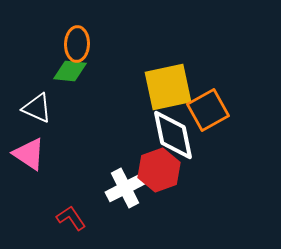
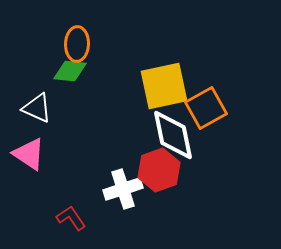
yellow square: moved 4 px left, 1 px up
orange square: moved 2 px left, 2 px up
white cross: moved 2 px left, 1 px down; rotated 9 degrees clockwise
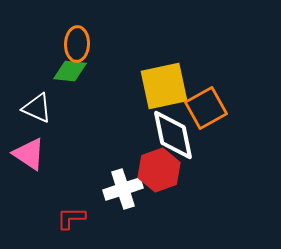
red L-shape: rotated 56 degrees counterclockwise
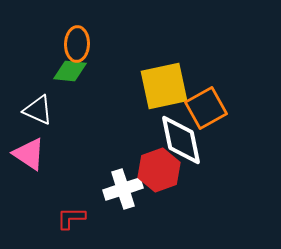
white triangle: moved 1 px right, 2 px down
white diamond: moved 8 px right, 5 px down
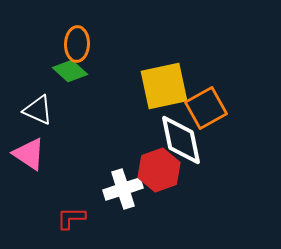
green diamond: rotated 36 degrees clockwise
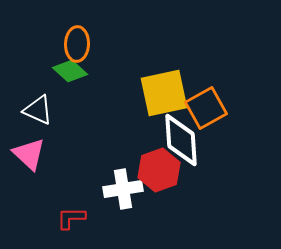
yellow square: moved 7 px down
white diamond: rotated 8 degrees clockwise
pink triangle: rotated 9 degrees clockwise
white cross: rotated 9 degrees clockwise
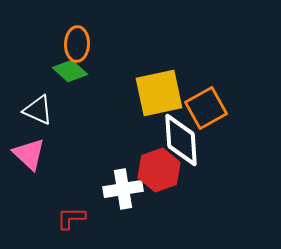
yellow square: moved 5 px left
